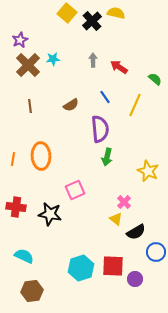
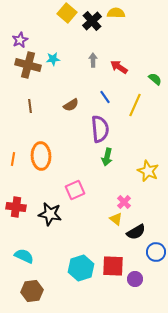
yellow semicircle: rotated 12 degrees counterclockwise
brown cross: rotated 30 degrees counterclockwise
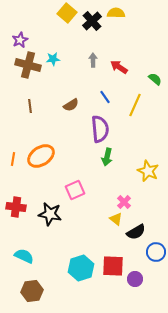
orange ellipse: rotated 60 degrees clockwise
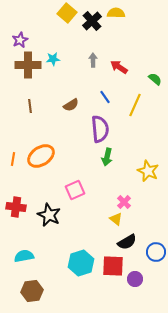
brown cross: rotated 15 degrees counterclockwise
black star: moved 1 px left, 1 px down; rotated 15 degrees clockwise
black semicircle: moved 9 px left, 10 px down
cyan semicircle: rotated 36 degrees counterclockwise
cyan hexagon: moved 5 px up
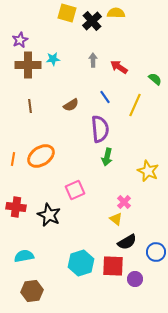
yellow square: rotated 24 degrees counterclockwise
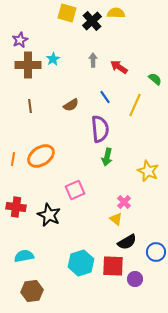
cyan star: rotated 24 degrees counterclockwise
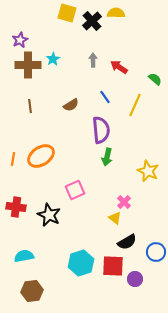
purple semicircle: moved 1 px right, 1 px down
yellow triangle: moved 1 px left, 1 px up
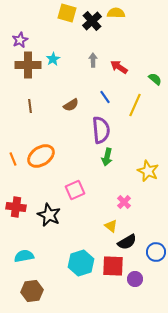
orange line: rotated 32 degrees counterclockwise
yellow triangle: moved 4 px left, 8 px down
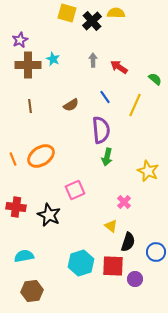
cyan star: rotated 16 degrees counterclockwise
black semicircle: moved 1 px right; rotated 42 degrees counterclockwise
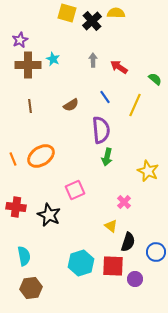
cyan semicircle: rotated 90 degrees clockwise
brown hexagon: moved 1 px left, 3 px up
